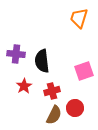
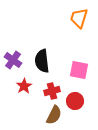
purple cross: moved 3 px left, 6 px down; rotated 30 degrees clockwise
pink square: moved 5 px left, 1 px up; rotated 30 degrees clockwise
red circle: moved 7 px up
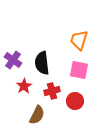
orange trapezoid: moved 22 px down
black semicircle: moved 2 px down
brown semicircle: moved 17 px left
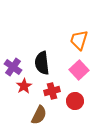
purple cross: moved 7 px down
pink square: rotated 36 degrees clockwise
brown semicircle: moved 2 px right
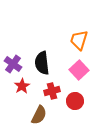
purple cross: moved 3 px up
red star: moved 2 px left
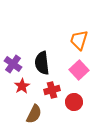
red cross: moved 1 px up
red circle: moved 1 px left, 1 px down
brown semicircle: moved 5 px left, 1 px up
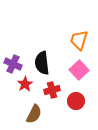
purple cross: rotated 12 degrees counterclockwise
red star: moved 3 px right, 2 px up
red circle: moved 2 px right, 1 px up
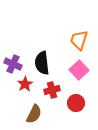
red circle: moved 2 px down
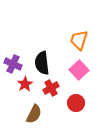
red cross: moved 1 px left, 2 px up; rotated 14 degrees counterclockwise
